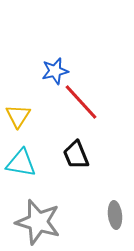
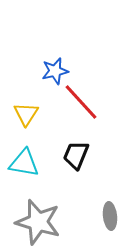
yellow triangle: moved 8 px right, 2 px up
black trapezoid: rotated 44 degrees clockwise
cyan triangle: moved 3 px right
gray ellipse: moved 5 px left, 1 px down
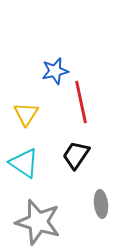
red line: rotated 30 degrees clockwise
black trapezoid: rotated 12 degrees clockwise
cyan triangle: rotated 24 degrees clockwise
gray ellipse: moved 9 px left, 12 px up
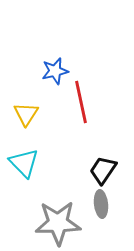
black trapezoid: moved 27 px right, 15 px down
cyan triangle: rotated 12 degrees clockwise
gray star: moved 20 px right, 1 px down; rotated 18 degrees counterclockwise
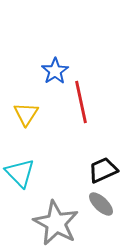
blue star: rotated 20 degrees counterclockwise
cyan triangle: moved 4 px left, 10 px down
black trapezoid: rotated 32 degrees clockwise
gray ellipse: rotated 40 degrees counterclockwise
gray star: moved 2 px left; rotated 30 degrees clockwise
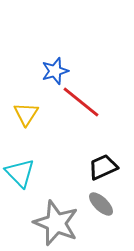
blue star: rotated 16 degrees clockwise
red line: rotated 39 degrees counterclockwise
black trapezoid: moved 3 px up
gray star: rotated 6 degrees counterclockwise
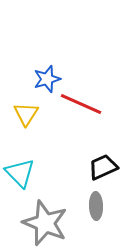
blue star: moved 8 px left, 8 px down
red line: moved 2 px down; rotated 15 degrees counterclockwise
gray ellipse: moved 5 px left, 2 px down; rotated 44 degrees clockwise
gray star: moved 11 px left
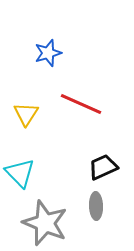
blue star: moved 1 px right, 26 px up
